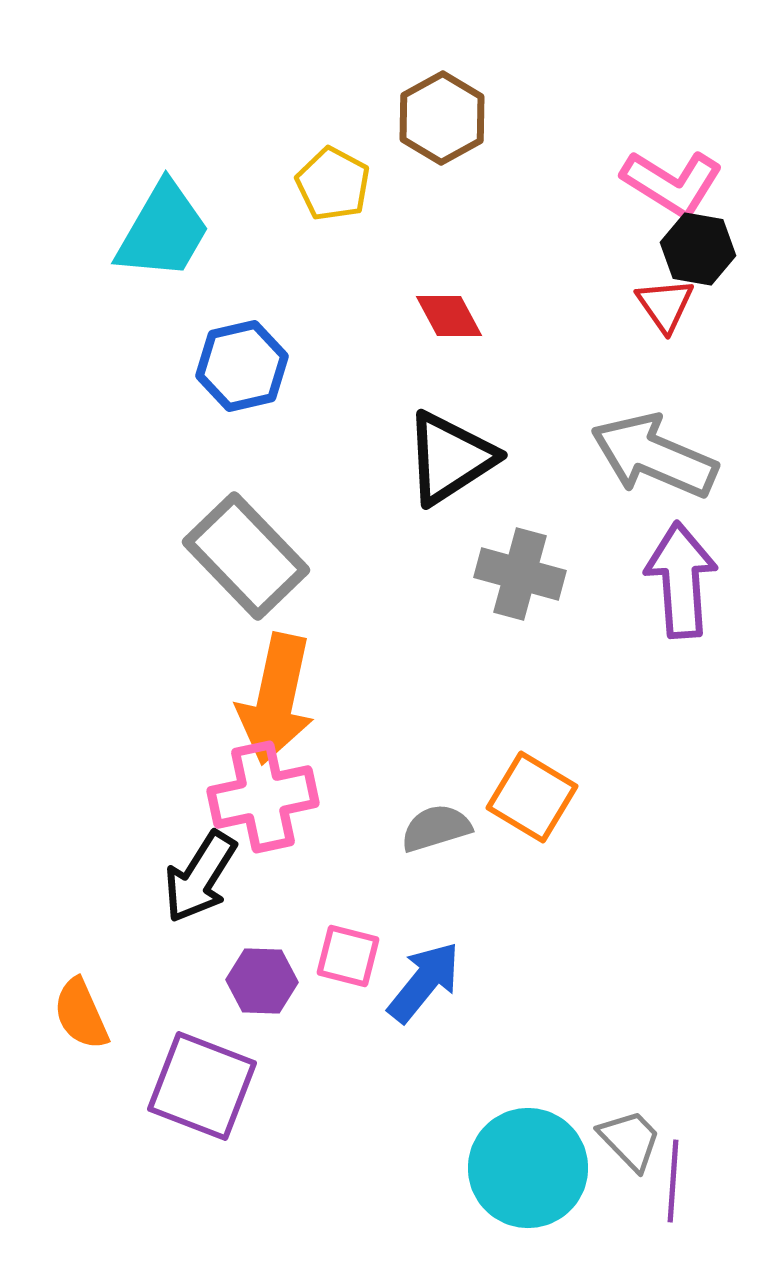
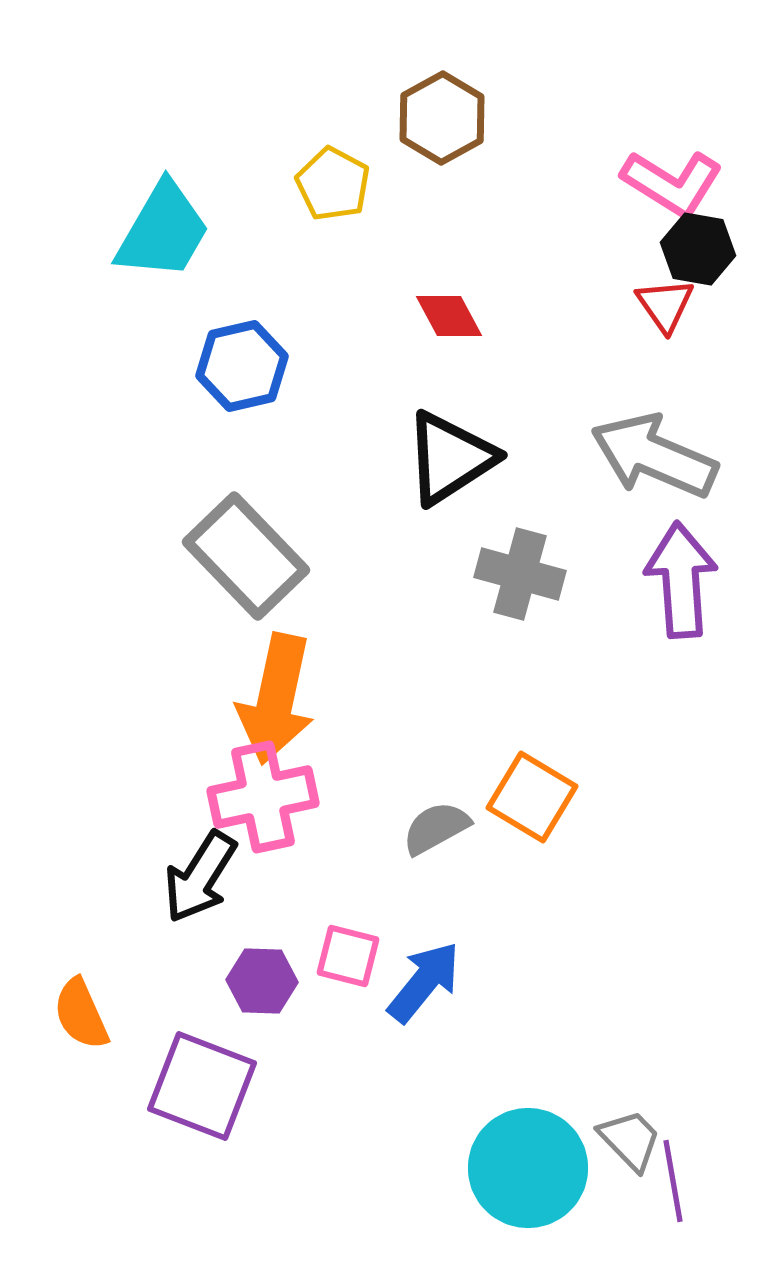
gray semicircle: rotated 12 degrees counterclockwise
purple line: rotated 14 degrees counterclockwise
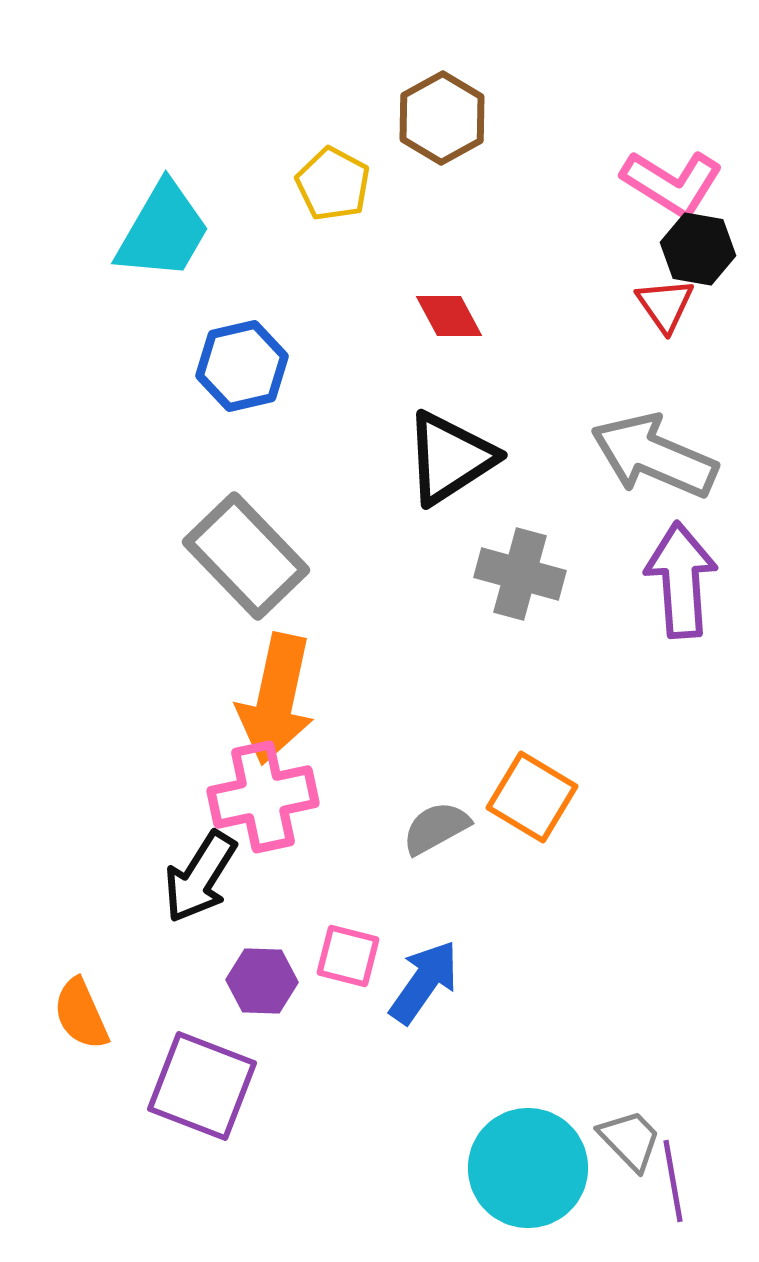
blue arrow: rotated 4 degrees counterclockwise
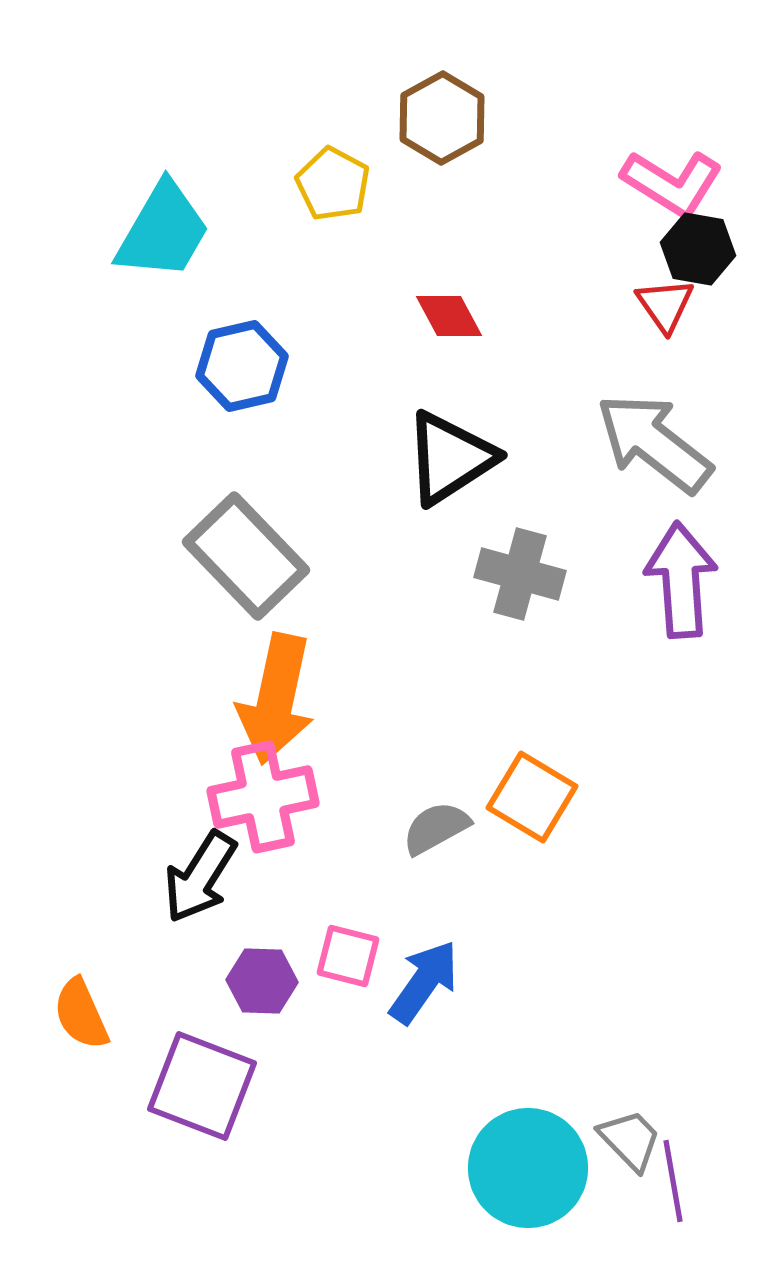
gray arrow: moved 13 px up; rotated 15 degrees clockwise
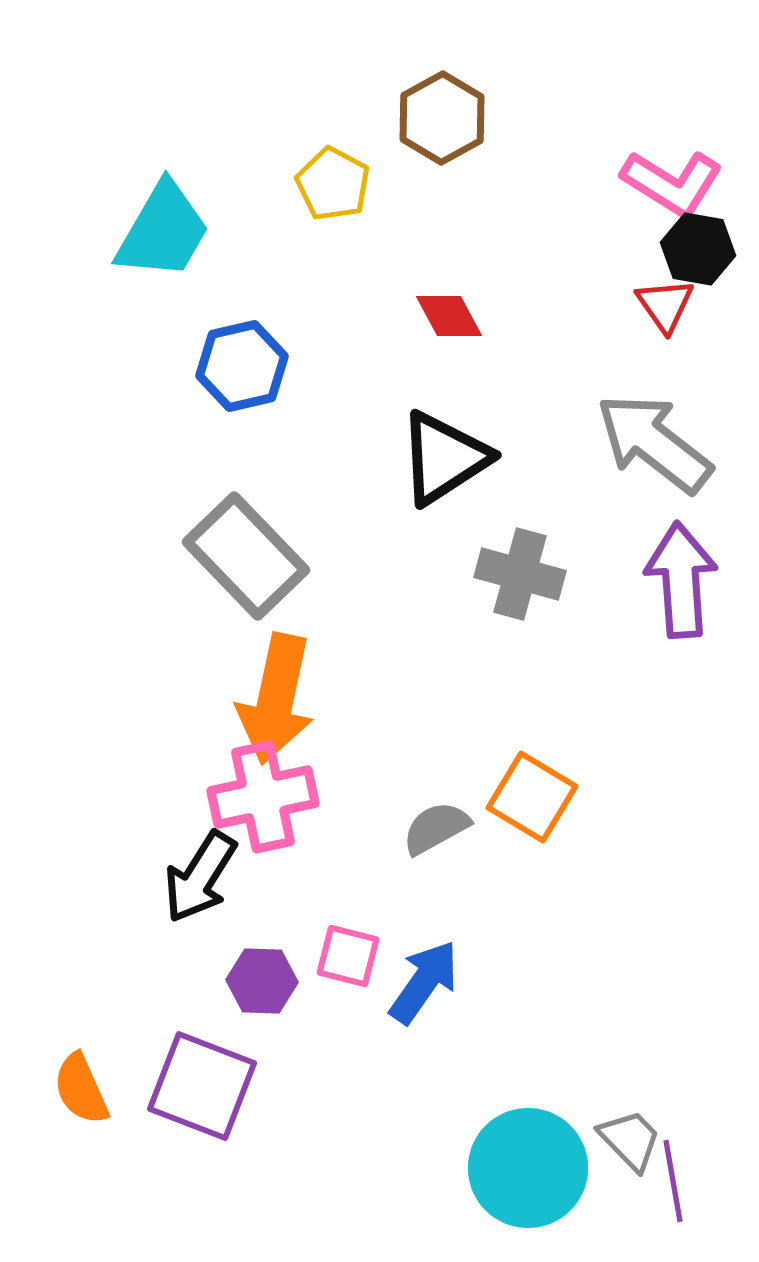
black triangle: moved 6 px left
orange semicircle: moved 75 px down
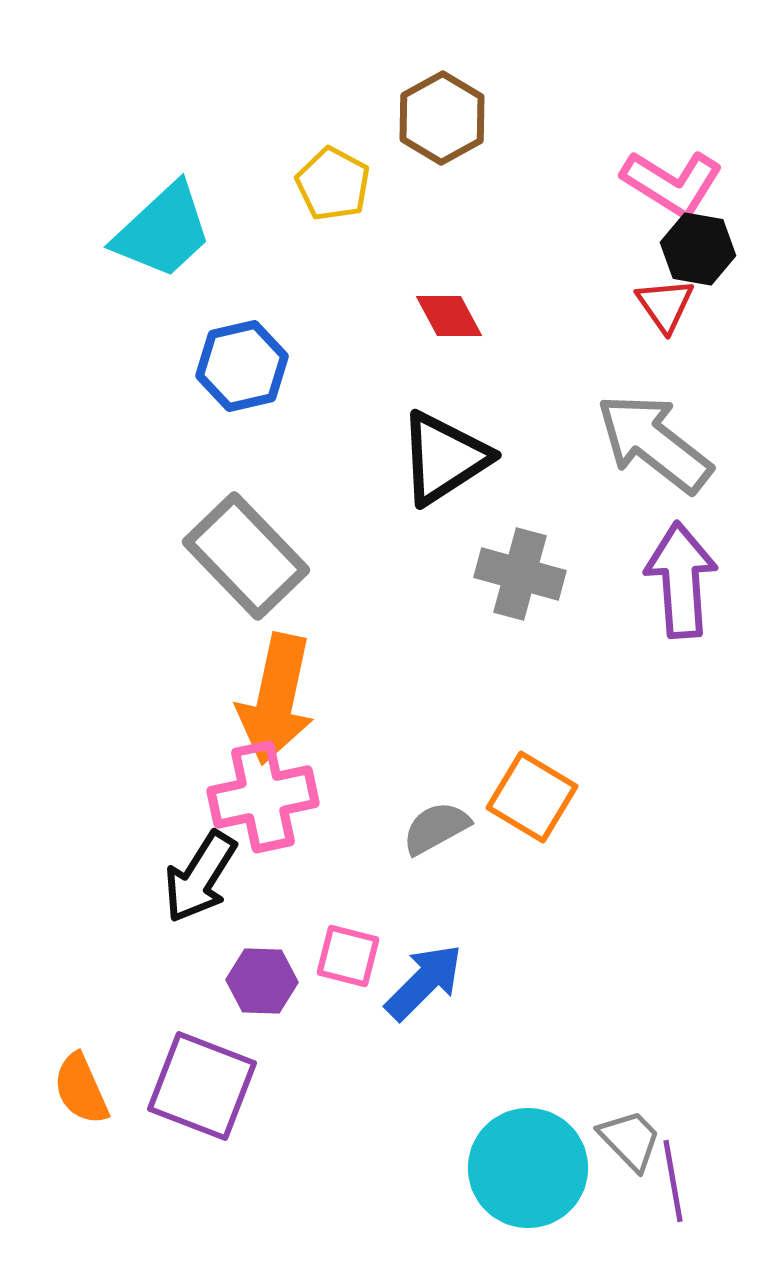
cyan trapezoid: rotated 17 degrees clockwise
blue arrow: rotated 10 degrees clockwise
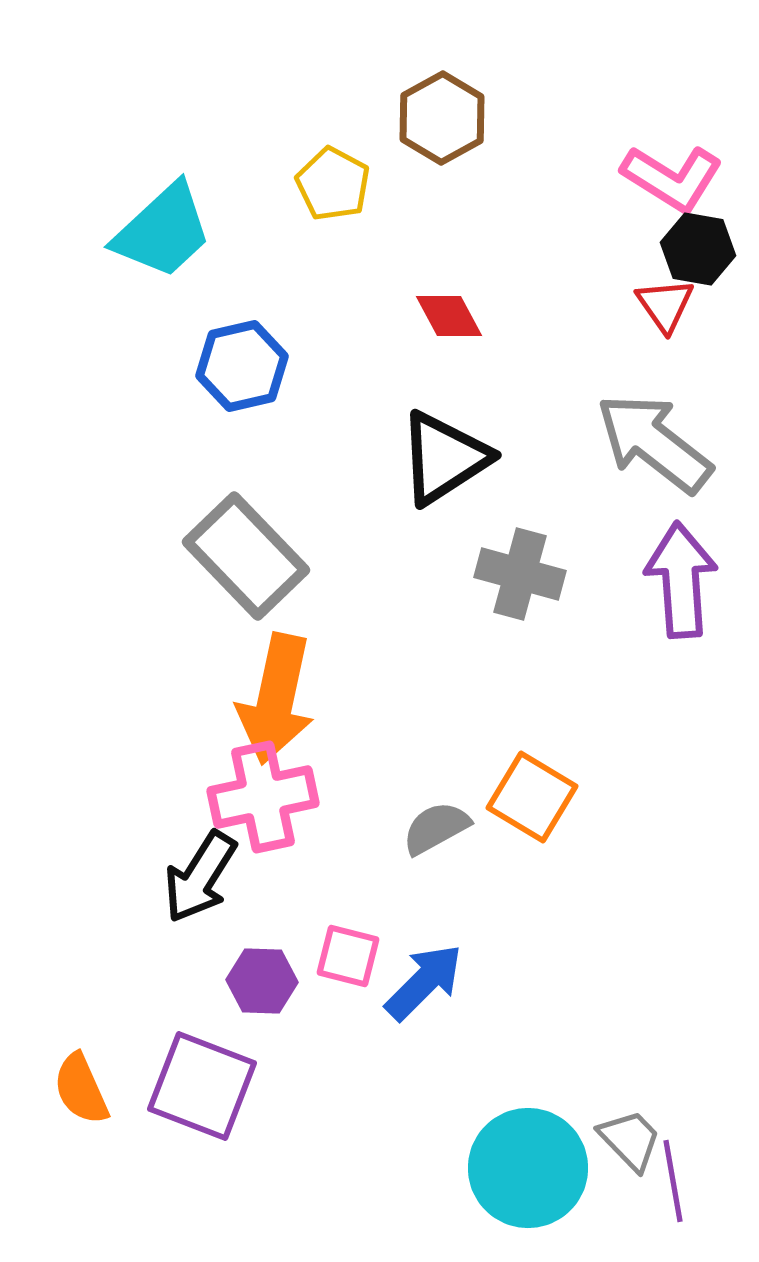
pink L-shape: moved 5 px up
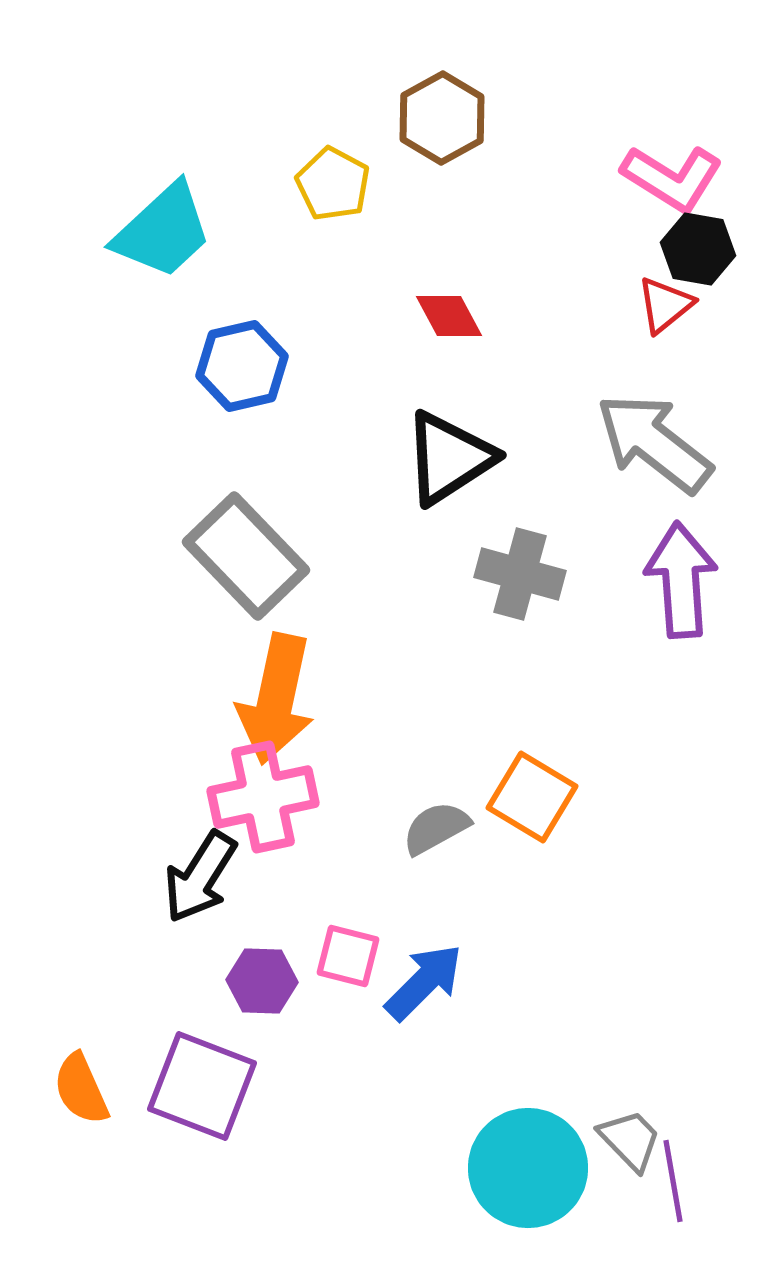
red triangle: rotated 26 degrees clockwise
black triangle: moved 5 px right
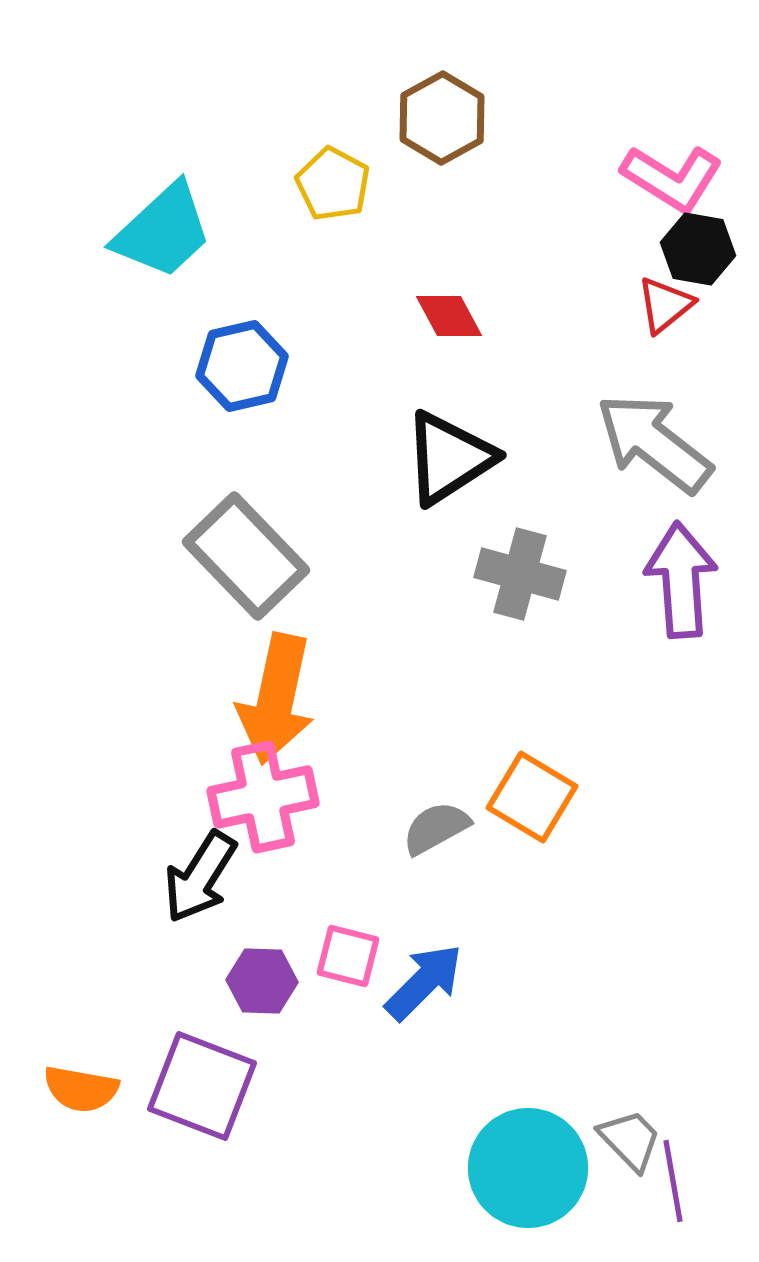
orange semicircle: rotated 56 degrees counterclockwise
